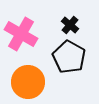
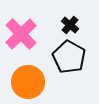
pink cross: rotated 16 degrees clockwise
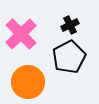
black cross: rotated 24 degrees clockwise
black pentagon: rotated 16 degrees clockwise
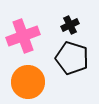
pink cross: moved 2 px right, 2 px down; rotated 24 degrees clockwise
black pentagon: moved 3 px right, 1 px down; rotated 28 degrees counterclockwise
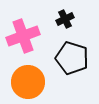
black cross: moved 5 px left, 6 px up
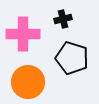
black cross: moved 2 px left; rotated 12 degrees clockwise
pink cross: moved 2 px up; rotated 20 degrees clockwise
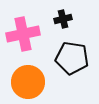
pink cross: rotated 12 degrees counterclockwise
black pentagon: rotated 8 degrees counterclockwise
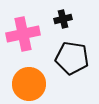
orange circle: moved 1 px right, 2 px down
